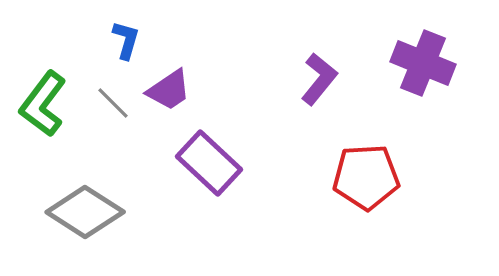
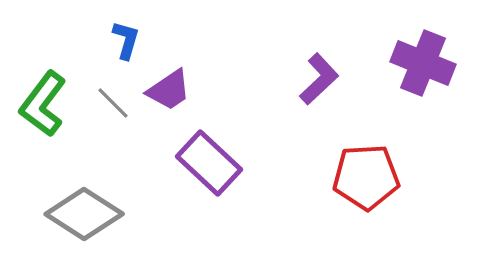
purple L-shape: rotated 8 degrees clockwise
gray diamond: moved 1 px left, 2 px down
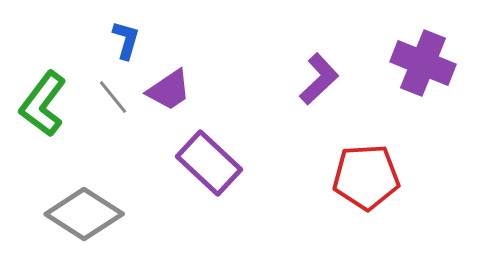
gray line: moved 6 px up; rotated 6 degrees clockwise
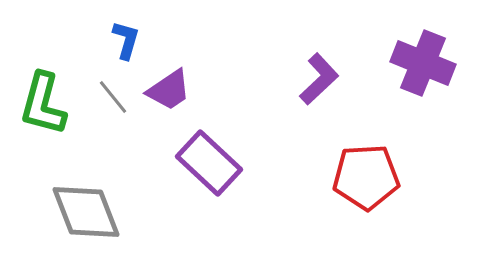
green L-shape: rotated 22 degrees counterclockwise
gray diamond: moved 2 px right, 2 px up; rotated 36 degrees clockwise
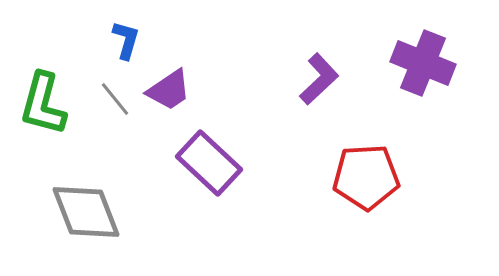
gray line: moved 2 px right, 2 px down
